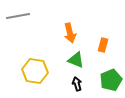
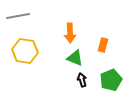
orange arrow: rotated 12 degrees clockwise
green triangle: moved 1 px left, 2 px up
yellow hexagon: moved 10 px left, 20 px up
black arrow: moved 5 px right, 4 px up
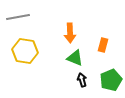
gray line: moved 1 px down
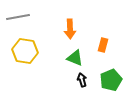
orange arrow: moved 4 px up
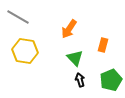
gray line: rotated 40 degrees clockwise
orange arrow: moved 1 px left; rotated 36 degrees clockwise
green triangle: rotated 24 degrees clockwise
black arrow: moved 2 px left
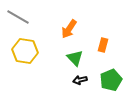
black arrow: rotated 88 degrees counterclockwise
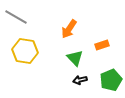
gray line: moved 2 px left
orange rectangle: moved 1 px left; rotated 56 degrees clockwise
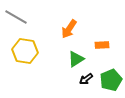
orange rectangle: rotated 16 degrees clockwise
green triangle: moved 1 px right, 1 px down; rotated 42 degrees clockwise
black arrow: moved 6 px right, 1 px up; rotated 24 degrees counterclockwise
